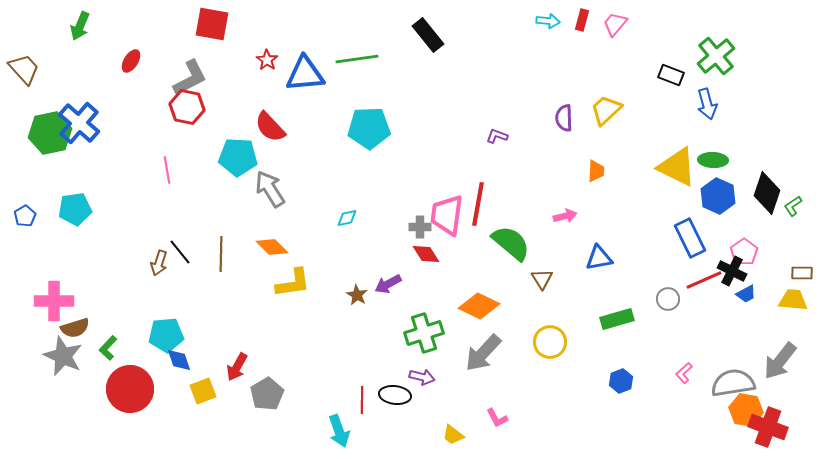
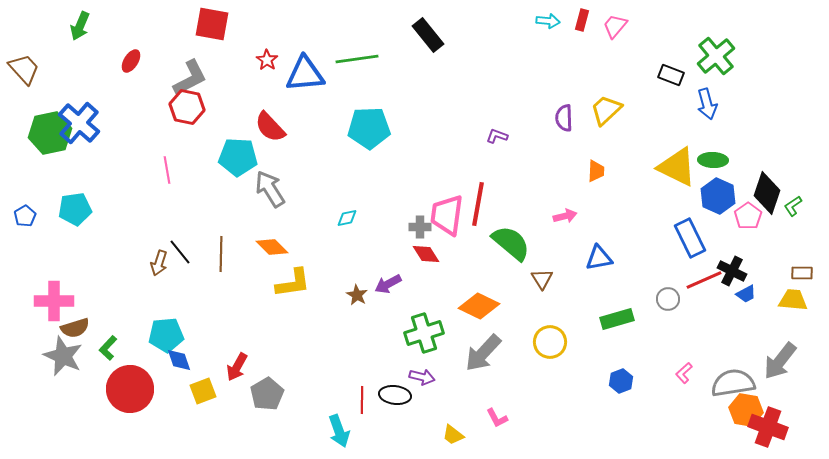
pink trapezoid at (615, 24): moved 2 px down
pink pentagon at (744, 252): moved 4 px right, 36 px up
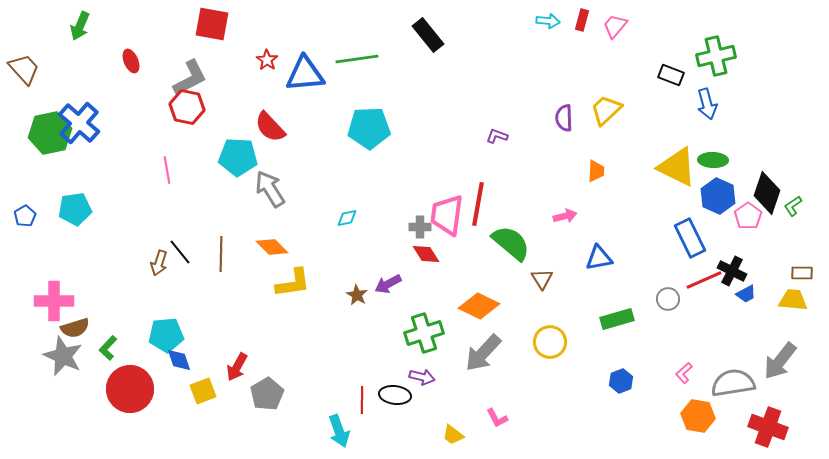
green cross at (716, 56): rotated 27 degrees clockwise
red ellipse at (131, 61): rotated 55 degrees counterclockwise
orange hexagon at (746, 410): moved 48 px left, 6 px down
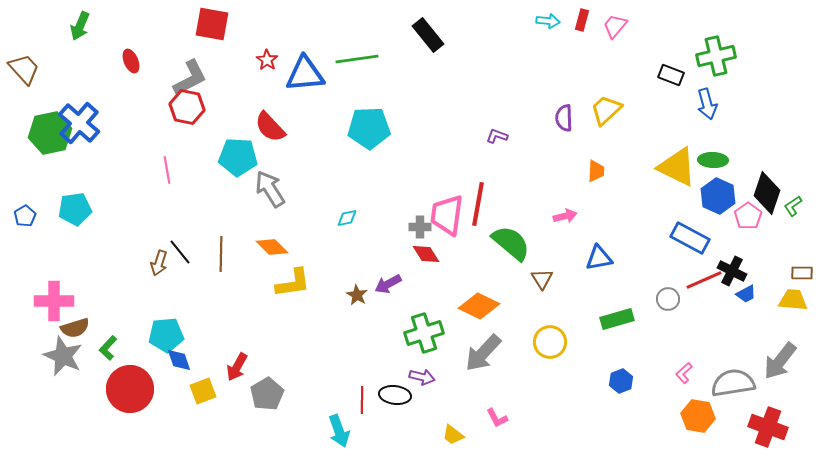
blue rectangle at (690, 238): rotated 36 degrees counterclockwise
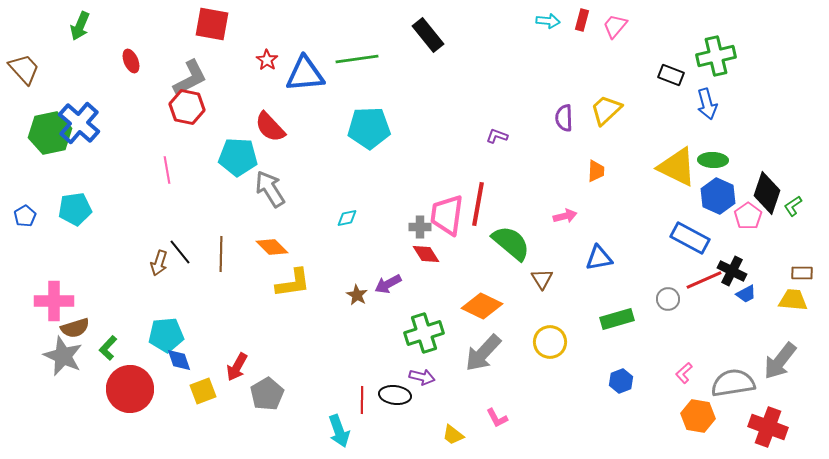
orange diamond at (479, 306): moved 3 px right
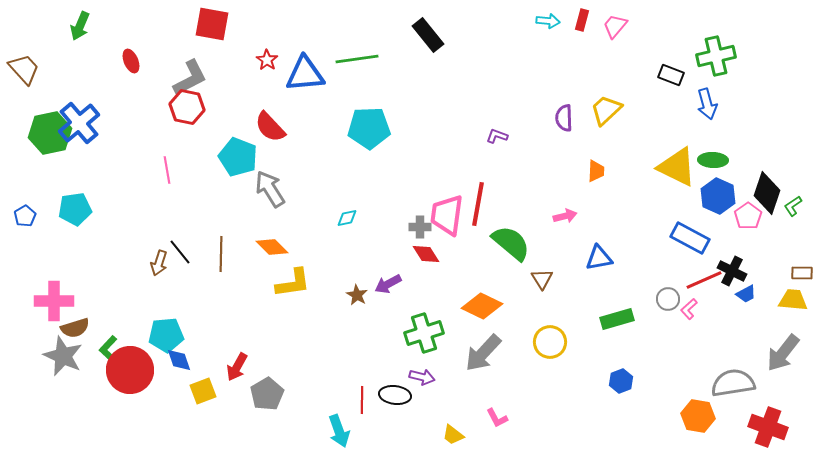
blue cross at (79, 123): rotated 9 degrees clockwise
cyan pentagon at (238, 157): rotated 18 degrees clockwise
gray arrow at (780, 361): moved 3 px right, 8 px up
pink L-shape at (684, 373): moved 5 px right, 64 px up
red circle at (130, 389): moved 19 px up
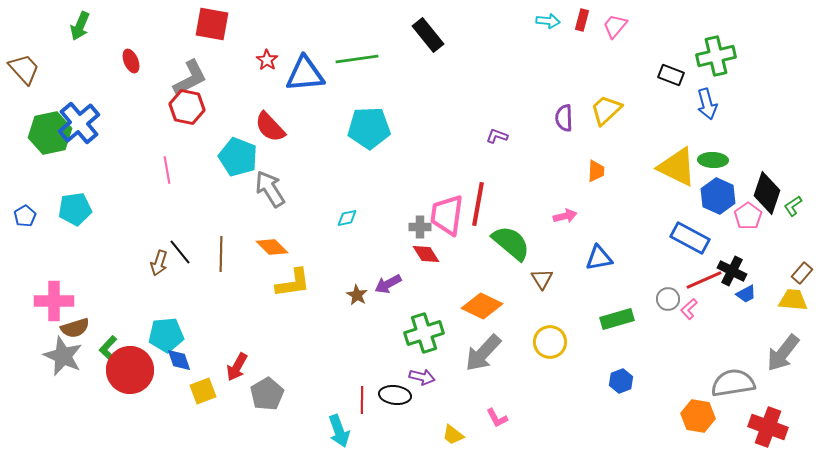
brown rectangle at (802, 273): rotated 50 degrees counterclockwise
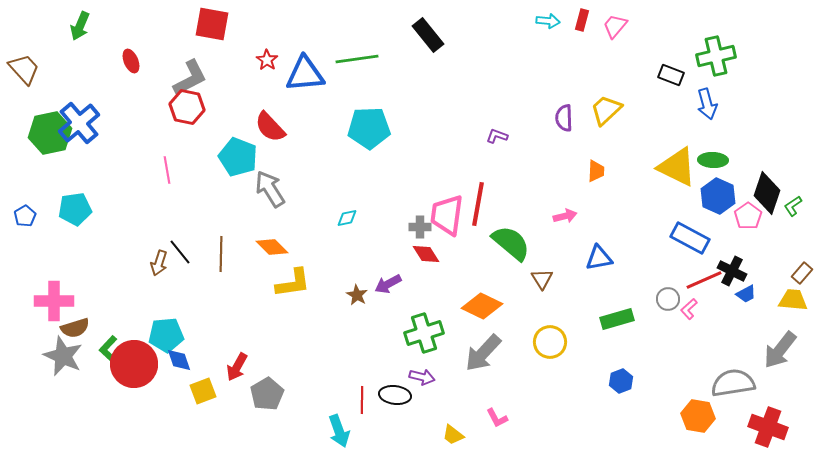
gray arrow at (783, 353): moved 3 px left, 3 px up
red circle at (130, 370): moved 4 px right, 6 px up
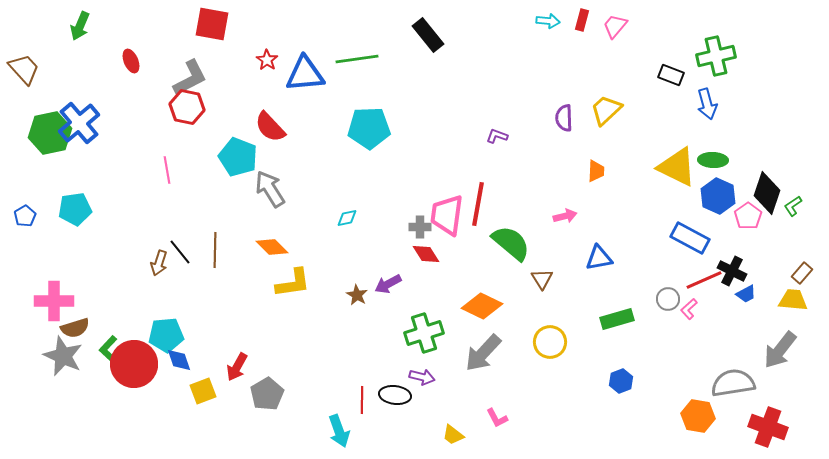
brown line at (221, 254): moved 6 px left, 4 px up
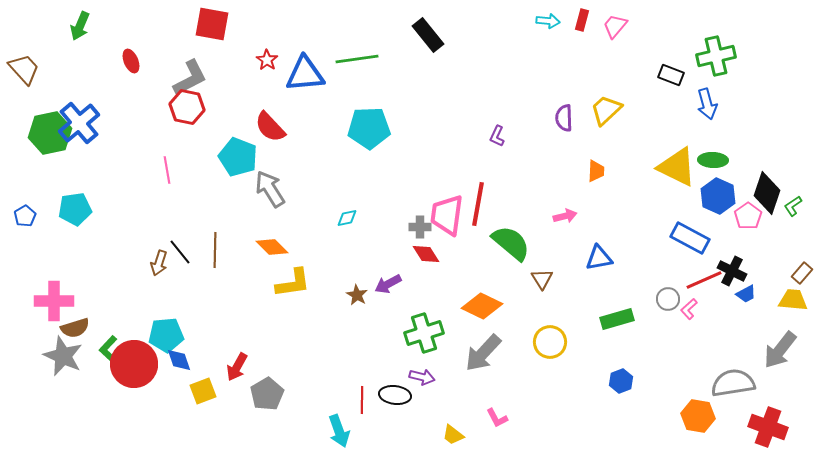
purple L-shape at (497, 136): rotated 85 degrees counterclockwise
